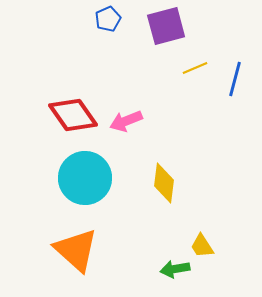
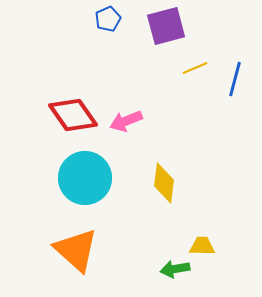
yellow trapezoid: rotated 124 degrees clockwise
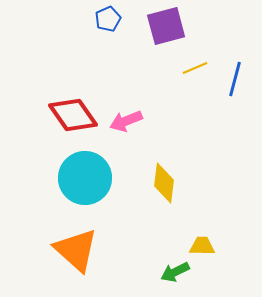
green arrow: moved 3 px down; rotated 16 degrees counterclockwise
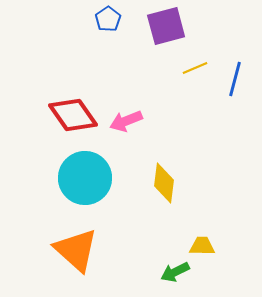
blue pentagon: rotated 10 degrees counterclockwise
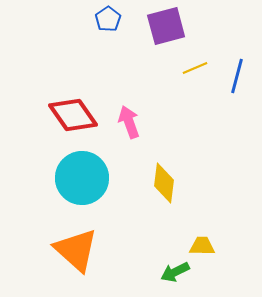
blue line: moved 2 px right, 3 px up
pink arrow: moved 3 px right, 1 px down; rotated 92 degrees clockwise
cyan circle: moved 3 px left
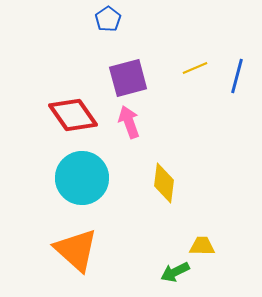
purple square: moved 38 px left, 52 px down
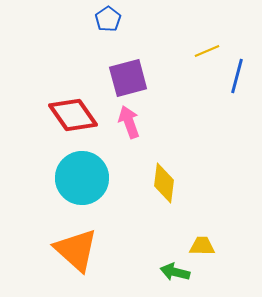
yellow line: moved 12 px right, 17 px up
green arrow: rotated 40 degrees clockwise
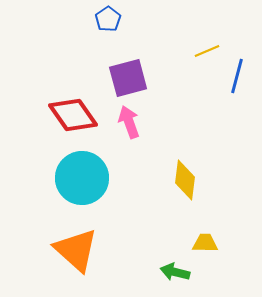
yellow diamond: moved 21 px right, 3 px up
yellow trapezoid: moved 3 px right, 3 px up
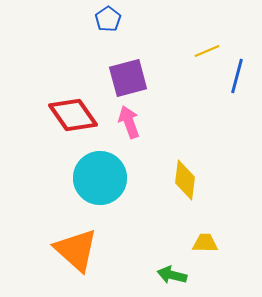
cyan circle: moved 18 px right
green arrow: moved 3 px left, 3 px down
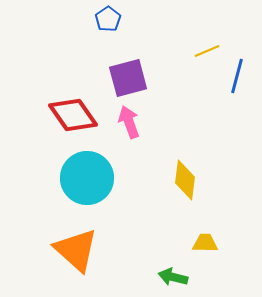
cyan circle: moved 13 px left
green arrow: moved 1 px right, 2 px down
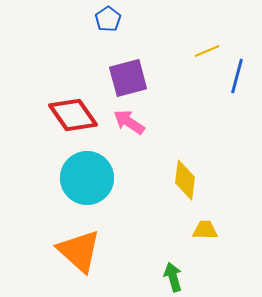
pink arrow: rotated 36 degrees counterclockwise
yellow trapezoid: moved 13 px up
orange triangle: moved 3 px right, 1 px down
green arrow: rotated 60 degrees clockwise
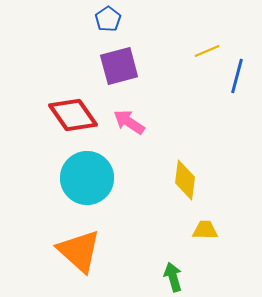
purple square: moved 9 px left, 12 px up
